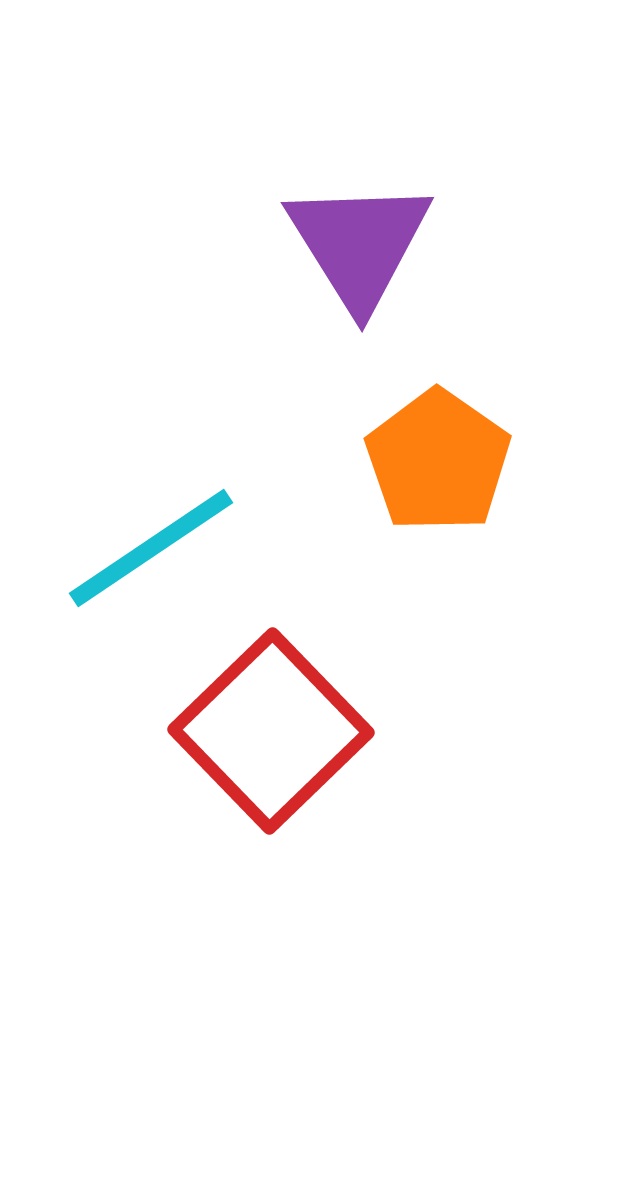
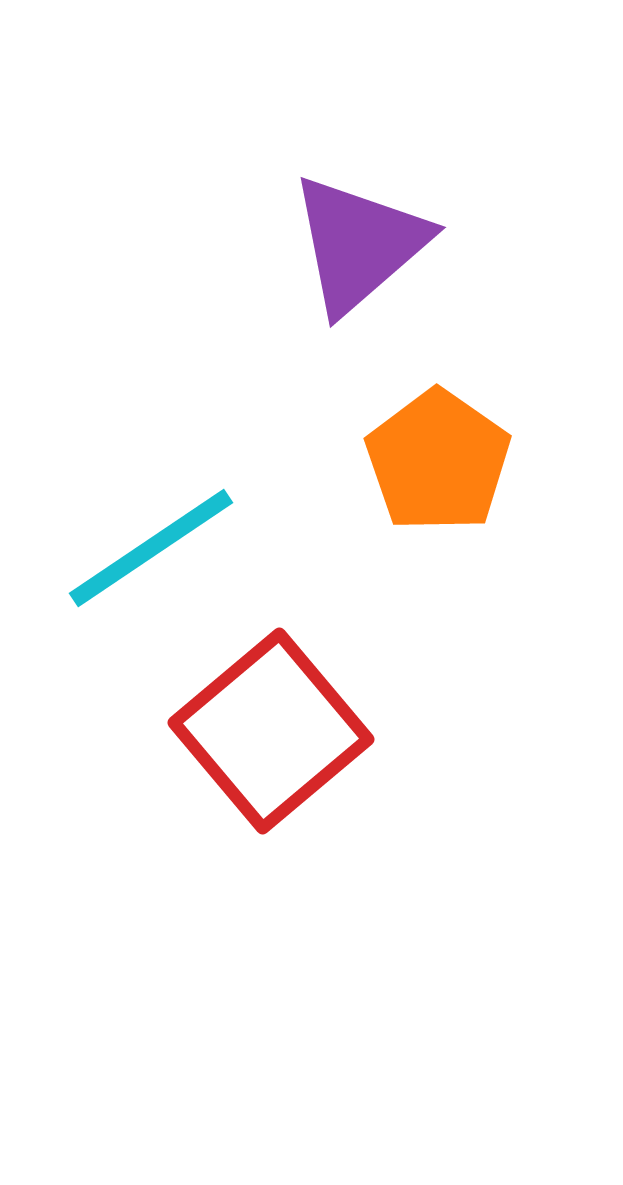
purple triangle: rotated 21 degrees clockwise
red square: rotated 4 degrees clockwise
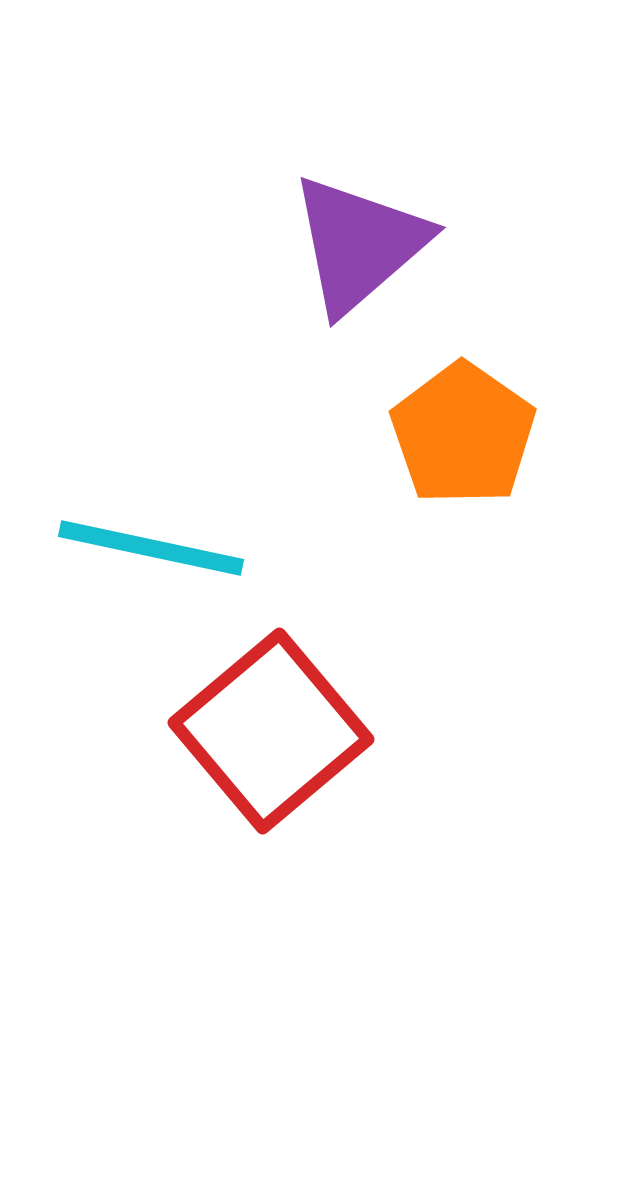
orange pentagon: moved 25 px right, 27 px up
cyan line: rotated 46 degrees clockwise
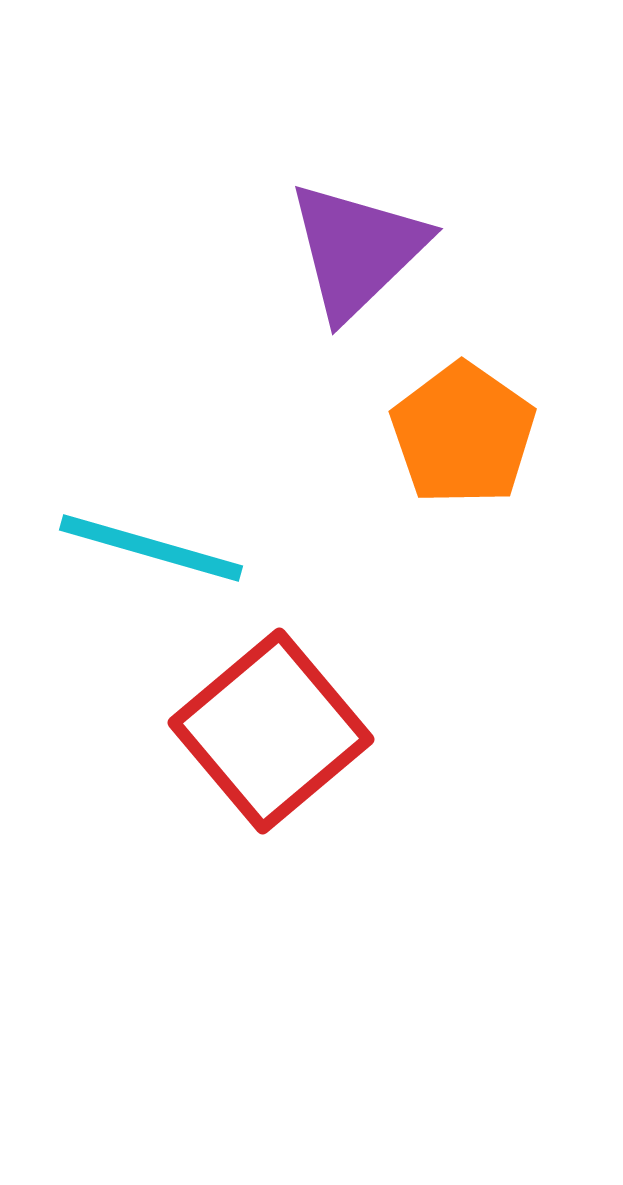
purple triangle: moved 2 px left, 6 px down; rotated 3 degrees counterclockwise
cyan line: rotated 4 degrees clockwise
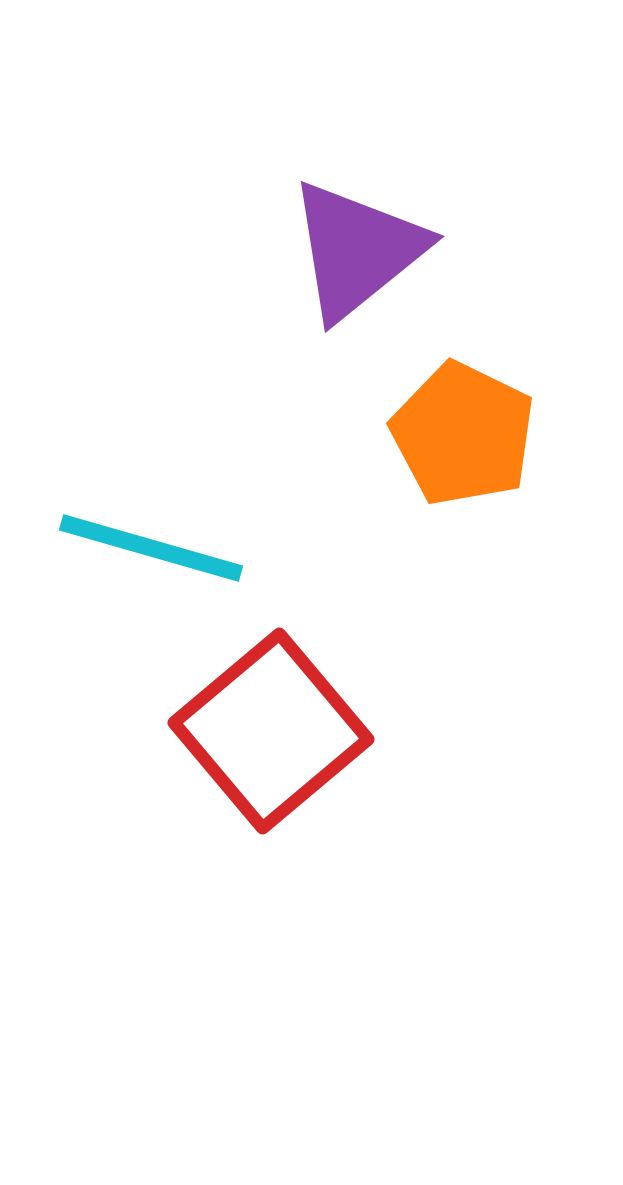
purple triangle: rotated 5 degrees clockwise
orange pentagon: rotated 9 degrees counterclockwise
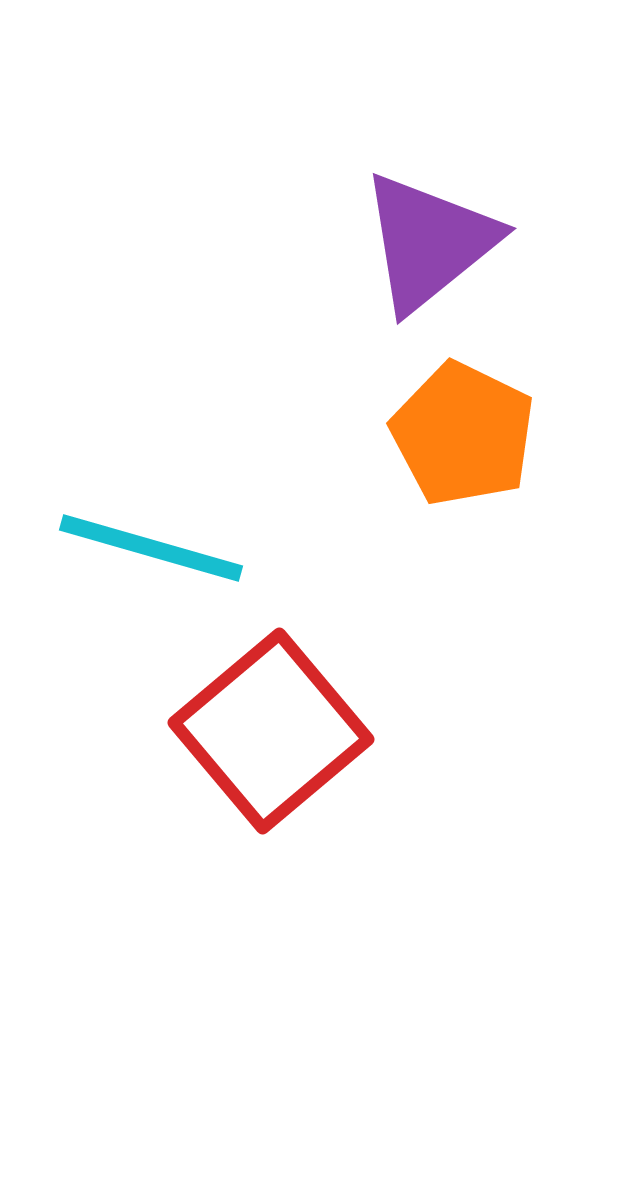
purple triangle: moved 72 px right, 8 px up
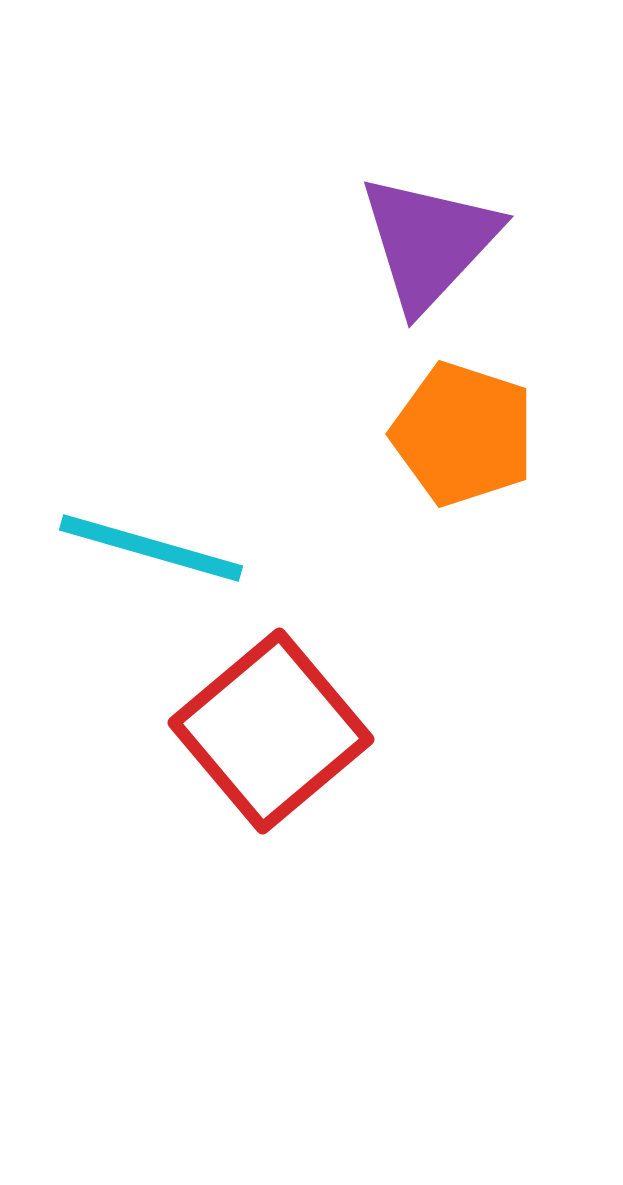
purple triangle: rotated 8 degrees counterclockwise
orange pentagon: rotated 8 degrees counterclockwise
